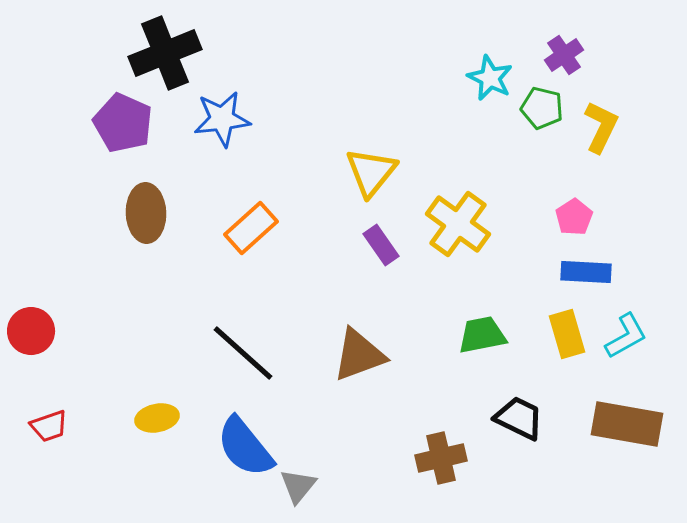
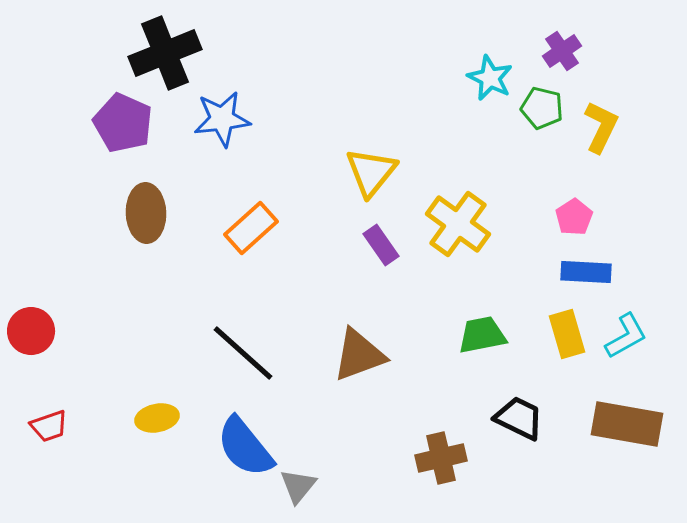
purple cross: moved 2 px left, 4 px up
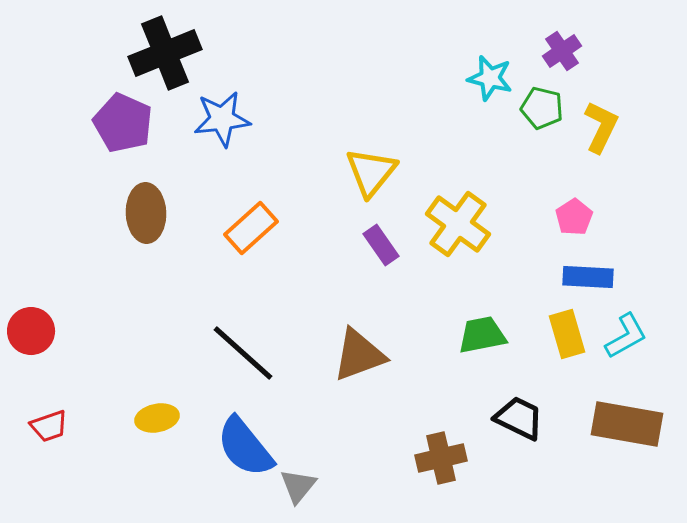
cyan star: rotated 12 degrees counterclockwise
blue rectangle: moved 2 px right, 5 px down
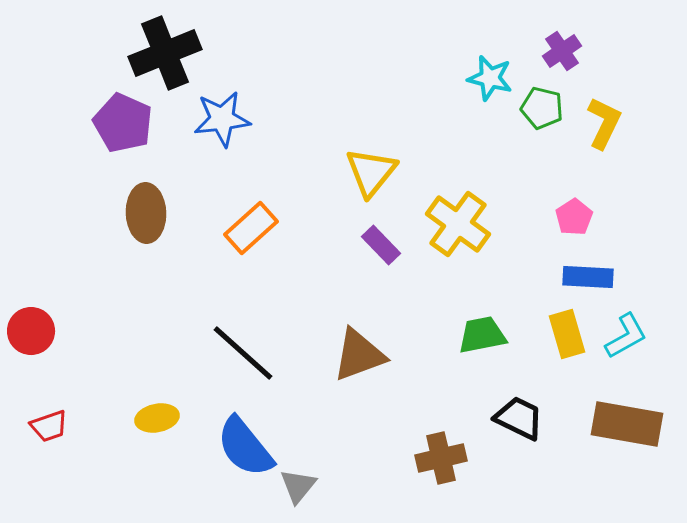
yellow L-shape: moved 3 px right, 4 px up
purple rectangle: rotated 9 degrees counterclockwise
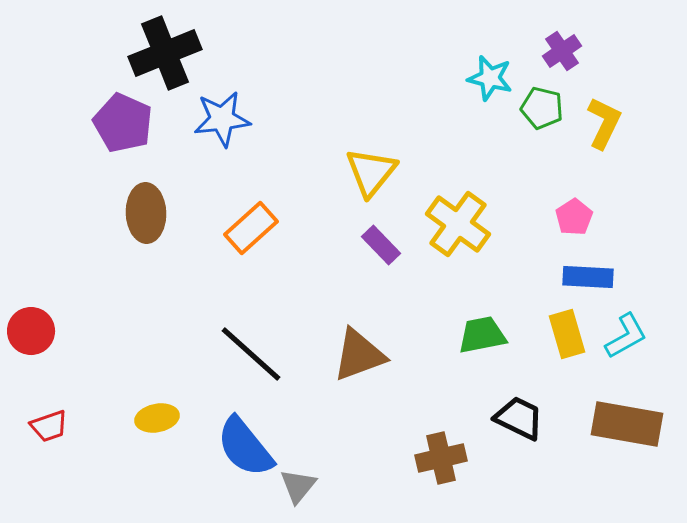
black line: moved 8 px right, 1 px down
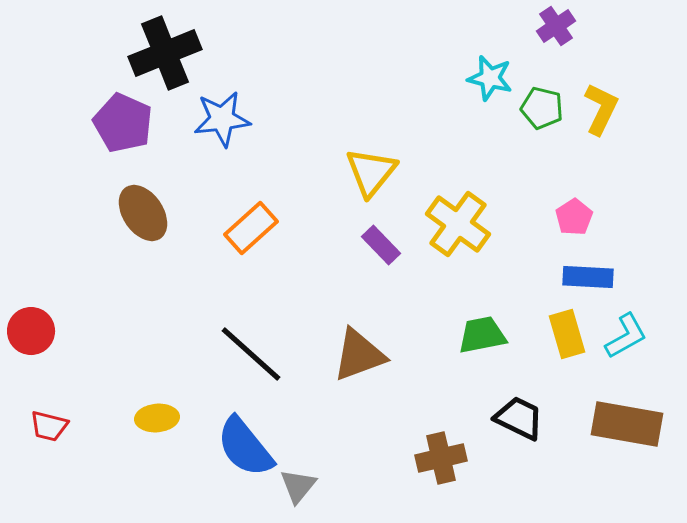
purple cross: moved 6 px left, 25 px up
yellow L-shape: moved 3 px left, 14 px up
brown ellipse: moved 3 px left; rotated 32 degrees counterclockwise
yellow ellipse: rotated 6 degrees clockwise
red trapezoid: rotated 33 degrees clockwise
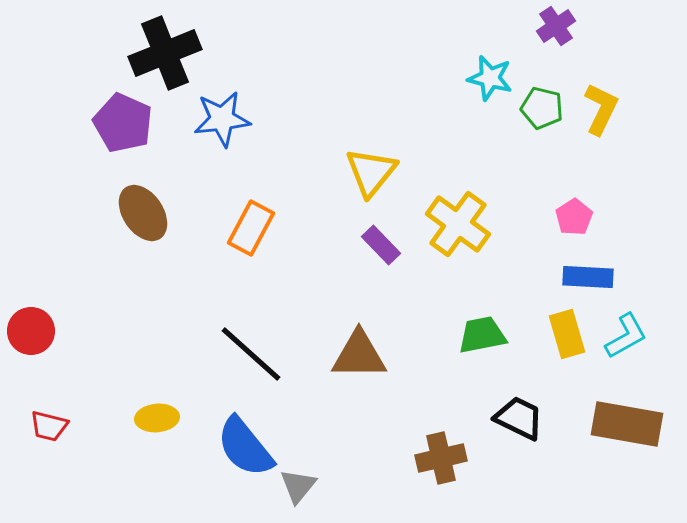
orange rectangle: rotated 20 degrees counterclockwise
brown triangle: rotated 20 degrees clockwise
